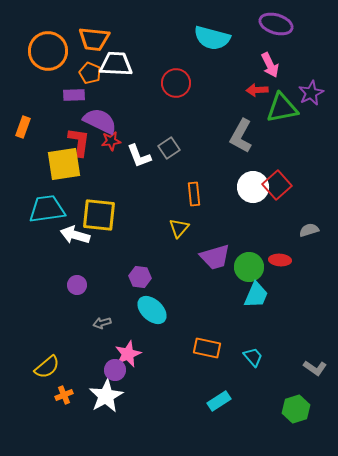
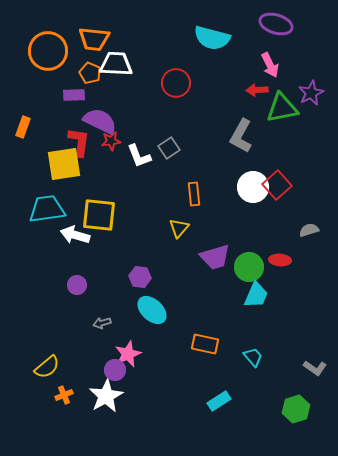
orange rectangle at (207, 348): moved 2 px left, 4 px up
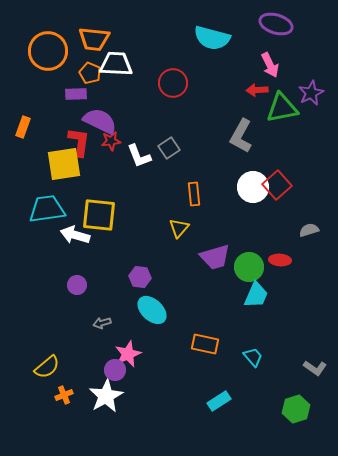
red circle at (176, 83): moved 3 px left
purple rectangle at (74, 95): moved 2 px right, 1 px up
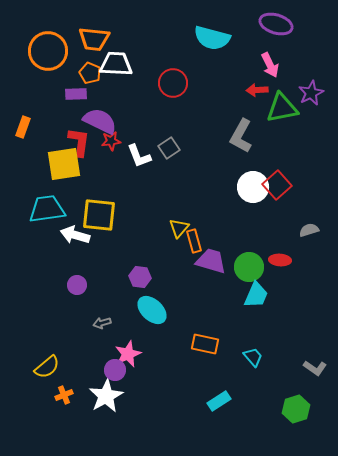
orange rectangle at (194, 194): moved 47 px down; rotated 10 degrees counterclockwise
purple trapezoid at (215, 257): moved 4 px left, 4 px down; rotated 148 degrees counterclockwise
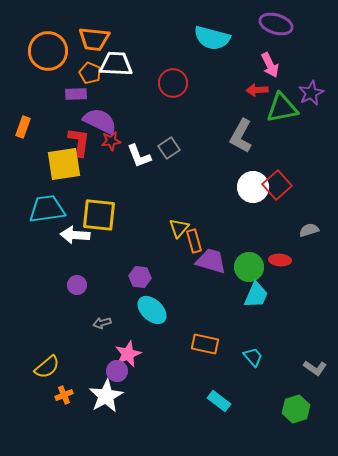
white arrow at (75, 235): rotated 12 degrees counterclockwise
purple circle at (115, 370): moved 2 px right, 1 px down
cyan rectangle at (219, 401): rotated 70 degrees clockwise
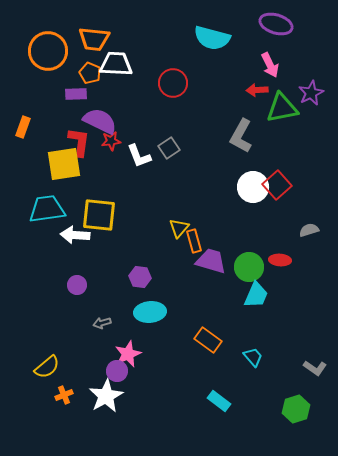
cyan ellipse at (152, 310): moved 2 px left, 2 px down; rotated 48 degrees counterclockwise
orange rectangle at (205, 344): moved 3 px right, 4 px up; rotated 24 degrees clockwise
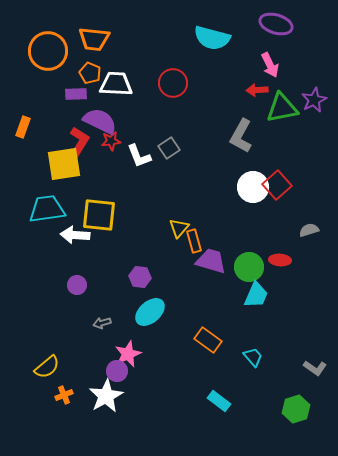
white trapezoid at (116, 64): moved 20 px down
purple star at (311, 93): moved 3 px right, 7 px down
red L-shape at (79, 142): rotated 24 degrees clockwise
cyan ellipse at (150, 312): rotated 36 degrees counterclockwise
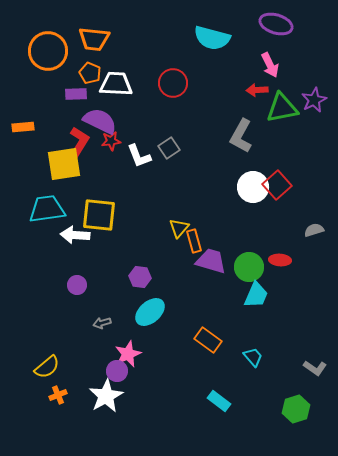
orange rectangle at (23, 127): rotated 65 degrees clockwise
gray semicircle at (309, 230): moved 5 px right
orange cross at (64, 395): moved 6 px left
